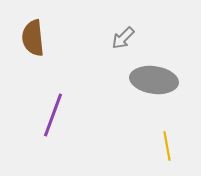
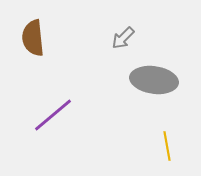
purple line: rotated 30 degrees clockwise
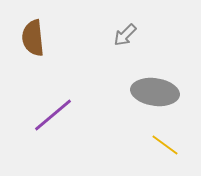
gray arrow: moved 2 px right, 3 px up
gray ellipse: moved 1 px right, 12 px down
yellow line: moved 2 px left, 1 px up; rotated 44 degrees counterclockwise
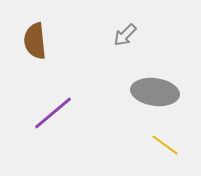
brown semicircle: moved 2 px right, 3 px down
purple line: moved 2 px up
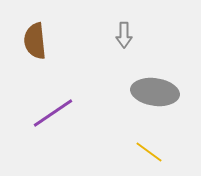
gray arrow: moved 1 px left; rotated 45 degrees counterclockwise
purple line: rotated 6 degrees clockwise
yellow line: moved 16 px left, 7 px down
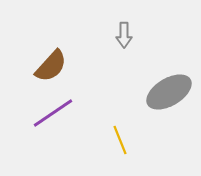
brown semicircle: moved 16 px right, 25 px down; rotated 132 degrees counterclockwise
gray ellipse: moved 14 px right; rotated 39 degrees counterclockwise
yellow line: moved 29 px left, 12 px up; rotated 32 degrees clockwise
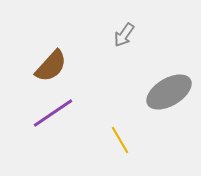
gray arrow: rotated 35 degrees clockwise
yellow line: rotated 8 degrees counterclockwise
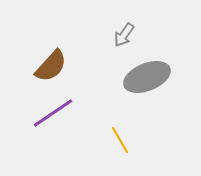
gray ellipse: moved 22 px left, 15 px up; rotated 9 degrees clockwise
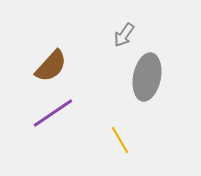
gray ellipse: rotated 57 degrees counterclockwise
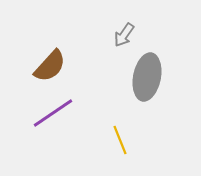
brown semicircle: moved 1 px left
yellow line: rotated 8 degrees clockwise
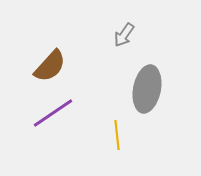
gray ellipse: moved 12 px down
yellow line: moved 3 px left, 5 px up; rotated 16 degrees clockwise
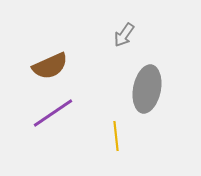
brown semicircle: rotated 24 degrees clockwise
yellow line: moved 1 px left, 1 px down
